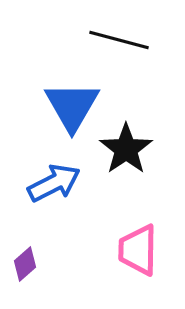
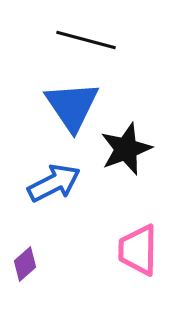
black line: moved 33 px left
blue triangle: rotated 4 degrees counterclockwise
black star: rotated 14 degrees clockwise
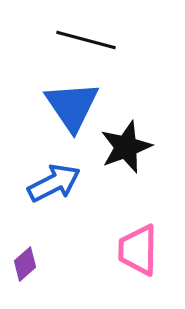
black star: moved 2 px up
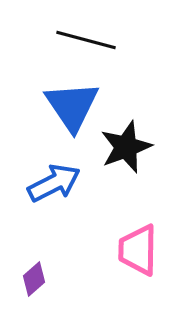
purple diamond: moved 9 px right, 15 px down
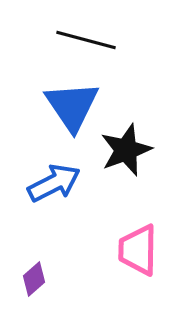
black star: moved 3 px down
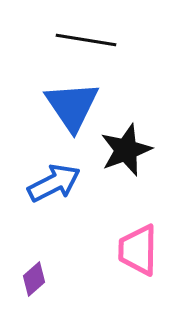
black line: rotated 6 degrees counterclockwise
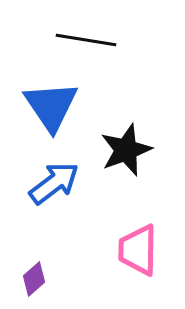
blue triangle: moved 21 px left
blue arrow: rotated 10 degrees counterclockwise
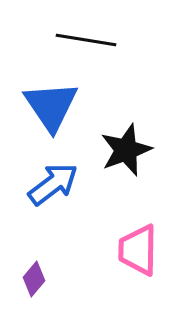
blue arrow: moved 1 px left, 1 px down
purple diamond: rotated 8 degrees counterclockwise
